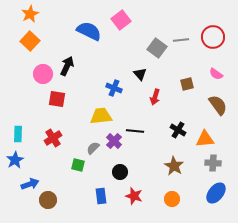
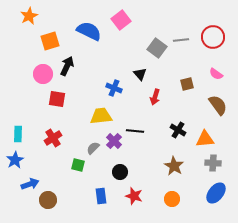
orange star: moved 1 px left, 2 px down
orange square: moved 20 px right; rotated 30 degrees clockwise
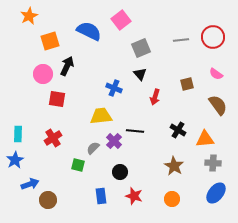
gray square: moved 16 px left; rotated 30 degrees clockwise
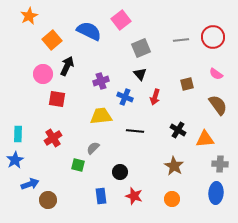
orange square: moved 2 px right, 1 px up; rotated 24 degrees counterclockwise
blue cross: moved 11 px right, 9 px down
purple cross: moved 13 px left, 60 px up; rotated 28 degrees clockwise
gray cross: moved 7 px right, 1 px down
blue ellipse: rotated 35 degrees counterclockwise
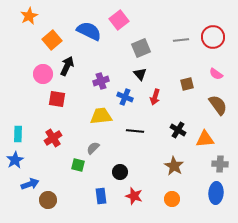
pink square: moved 2 px left
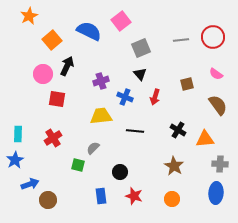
pink square: moved 2 px right, 1 px down
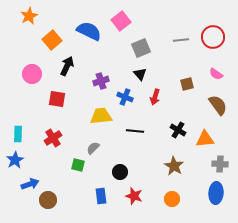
pink circle: moved 11 px left
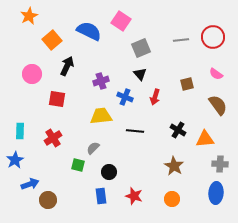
pink square: rotated 18 degrees counterclockwise
cyan rectangle: moved 2 px right, 3 px up
black circle: moved 11 px left
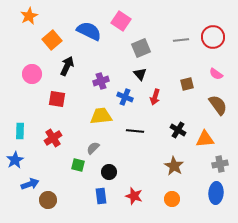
gray cross: rotated 14 degrees counterclockwise
